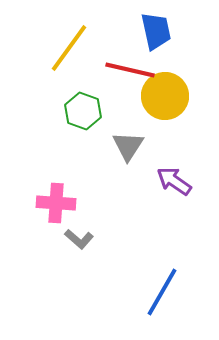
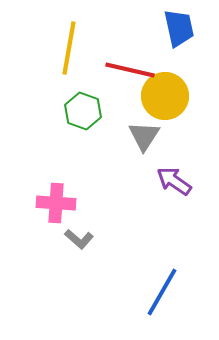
blue trapezoid: moved 23 px right, 3 px up
yellow line: rotated 26 degrees counterclockwise
gray triangle: moved 16 px right, 10 px up
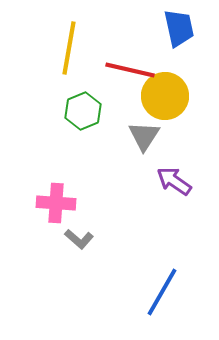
green hexagon: rotated 18 degrees clockwise
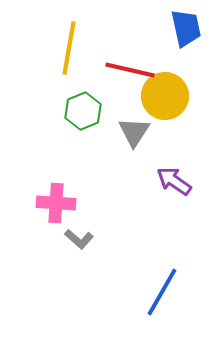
blue trapezoid: moved 7 px right
gray triangle: moved 10 px left, 4 px up
